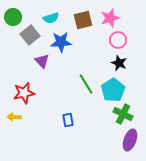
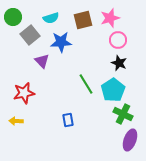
yellow arrow: moved 2 px right, 4 px down
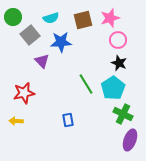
cyan pentagon: moved 2 px up
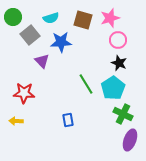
brown square: rotated 30 degrees clockwise
red star: rotated 15 degrees clockwise
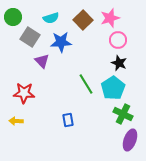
brown square: rotated 30 degrees clockwise
gray square: moved 2 px down; rotated 18 degrees counterclockwise
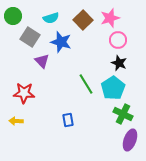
green circle: moved 1 px up
blue star: rotated 20 degrees clockwise
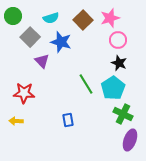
gray square: rotated 12 degrees clockwise
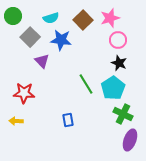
blue star: moved 2 px up; rotated 10 degrees counterclockwise
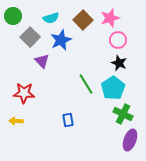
blue star: rotated 30 degrees counterclockwise
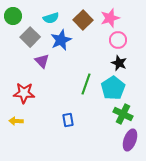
green line: rotated 50 degrees clockwise
